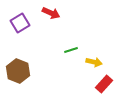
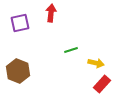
red arrow: rotated 108 degrees counterclockwise
purple square: rotated 18 degrees clockwise
yellow arrow: moved 2 px right, 1 px down
red rectangle: moved 2 px left
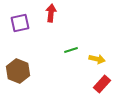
yellow arrow: moved 1 px right, 4 px up
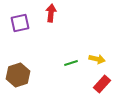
green line: moved 13 px down
brown hexagon: moved 4 px down; rotated 20 degrees clockwise
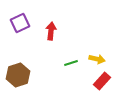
red arrow: moved 18 px down
purple square: rotated 12 degrees counterclockwise
red rectangle: moved 3 px up
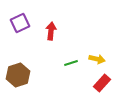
red rectangle: moved 2 px down
